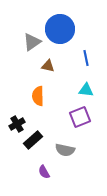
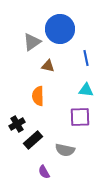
purple square: rotated 20 degrees clockwise
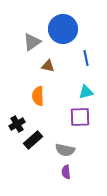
blue circle: moved 3 px right
cyan triangle: moved 2 px down; rotated 21 degrees counterclockwise
purple semicircle: moved 22 px right; rotated 24 degrees clockwise
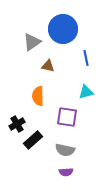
purple square: moved 13 px left; rotated 10 degrees clockwise
purple semicircle: rotated 88 degrees counterclockwise
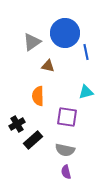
blue circle: moved 2 px right, 4 px down
blue line: moved 6 px up
purple semicircle: rotated 80 degrees clockwise
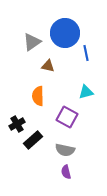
blue line: moved 1 px down
purple square: rotated 20 degrees clockwise
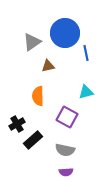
brown triangle: rotated 24 degrees counterclockwise
purple semicircle: rotated 80 degrees counterclockwise
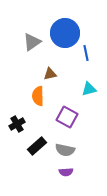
brown triangle: moved 2 px right, 8 px down
cyan triangle: moved 3 px right, 3 px up
black rectangle: moved 4 px right, 6 px down
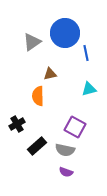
purple square: moved 8 px right, 10 px down
purple semicircle: rotated 24 degrees clockwise
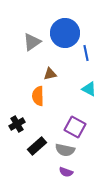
cyan triangle: rotated 42 degrees clockwise
